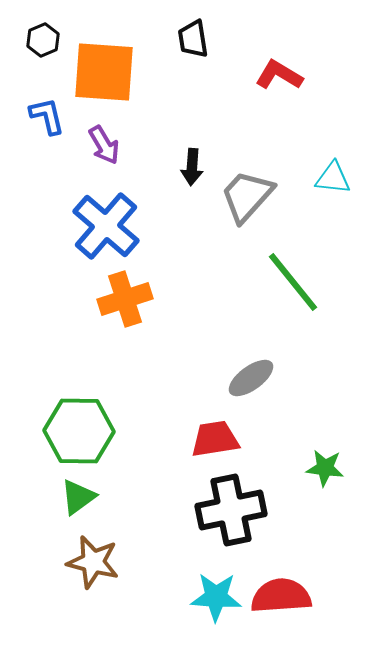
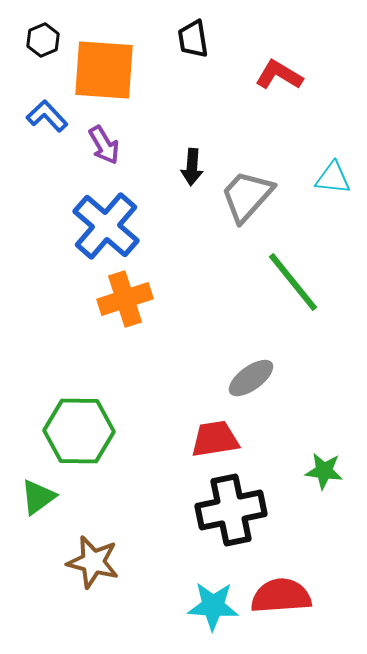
orange square: moved 2 px up
blue L-shape: rotated 30 degrees counterclockwise
green star: moved 1 px left, 3 px down
green triangle: moved 40 px left
cyan star: moved 3 px left, 9 px down
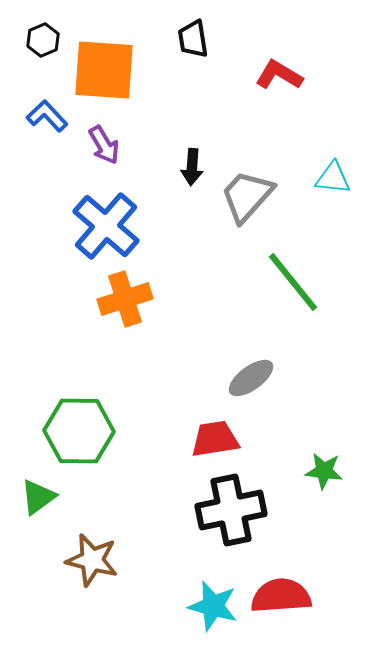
brown star: moved 1 px left, 2 px up
cyan star: rotated 12 degrees clockwise
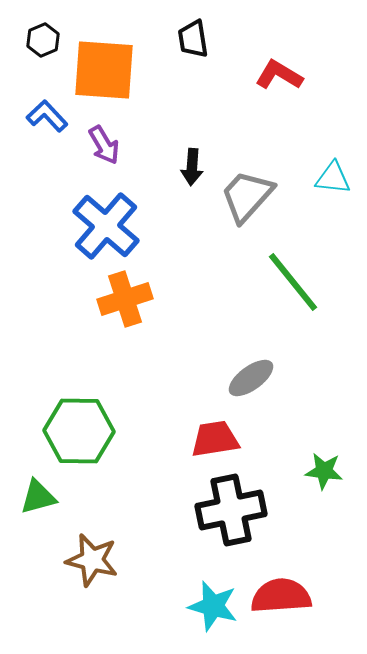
green triangle: rotated 21 degrees clockwise
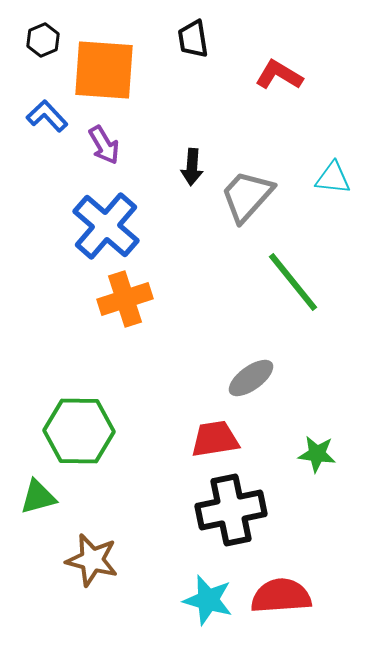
green star: moved 7 px left, 17 px up
cyan star: moved 5 px left, 6 px up
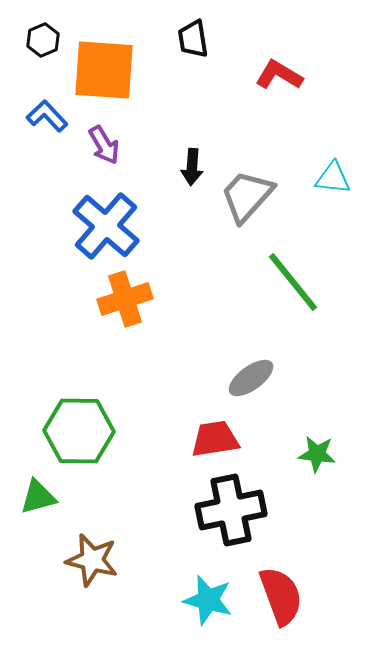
red semicircle: rotated 74 degrees clockwise
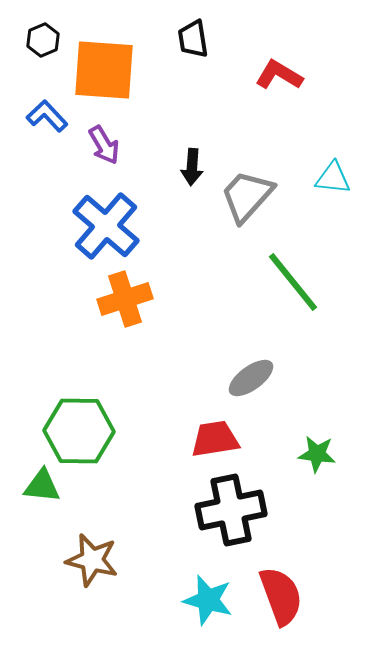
green triangle: moved 4 px right, 11 px up; rotated 21 degrees clockwise
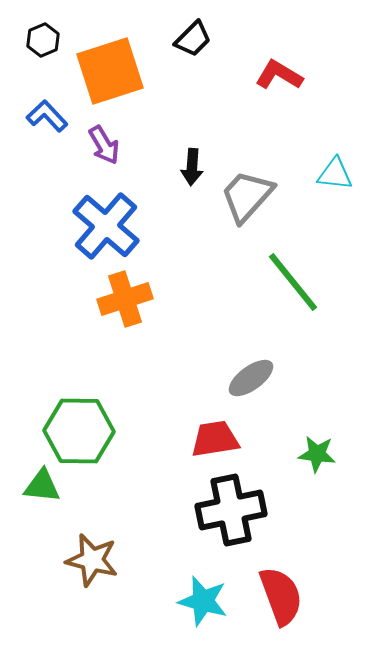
black trapezoid: rotated 126 degrees counterclockwise
orange square: moved 6 px right, 1 px down; rotated 22 degrees counterclockwise
cyan triangle: moved 2 px right, 4 px up
cyan star: moved 5 px left, 1 px down
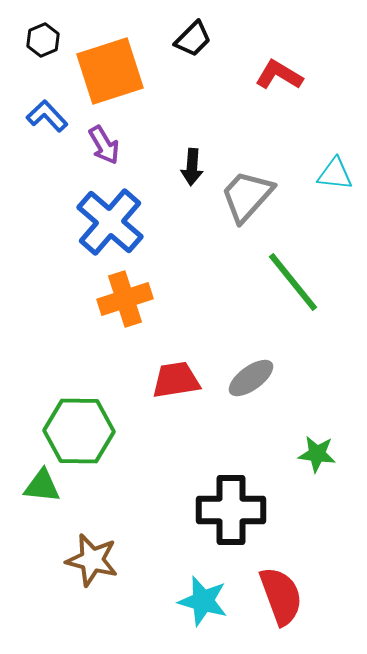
blue cross: moved 4 px right, 4 px up
red trapezoid: moved 39 px left, 59 px up
black cross: rotated 12 degrees clockwise
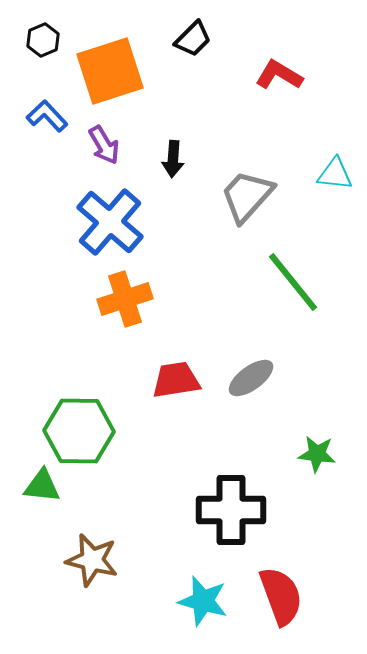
black arrow: moved 19 px left, 8 px up
